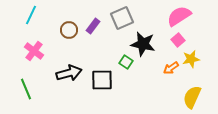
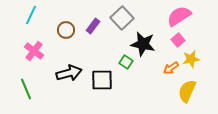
gray square: rotated 20 degrees counterclockwise
brown circle: moved 3 px left
yellow semicircle: moved 5 px left, 6 px up
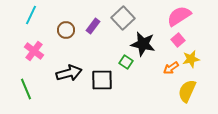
gray square: moved 1 px right
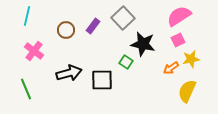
cyan line: moved 4 px left, 1 px down; rotated 12 degrees counterclockwise
pink square: rotated 16 degrees clockwise
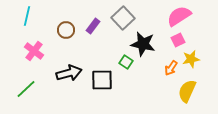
orange arrow: rotated 21 degrees counterclockwise
green line: rotated 70 degrees clockwise
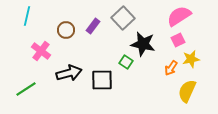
pink cross: moved 7 px right
green line: rotated 10 degrees clockwise
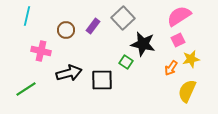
pink cross: rotated 24 degrees counterclockwise
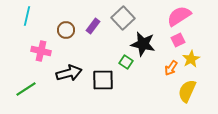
yellow star: rotated 18 degrees counterclockwise
black square: moved 1 px right
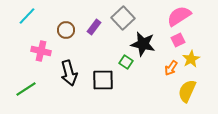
cyan line: rotated 30 degrees clockwise
purple rectangle: moved 1 px right, 1 px down
black arrow: rotated 90 degrees clockwise
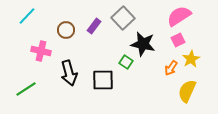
purple rectangle: moved 1 px up
